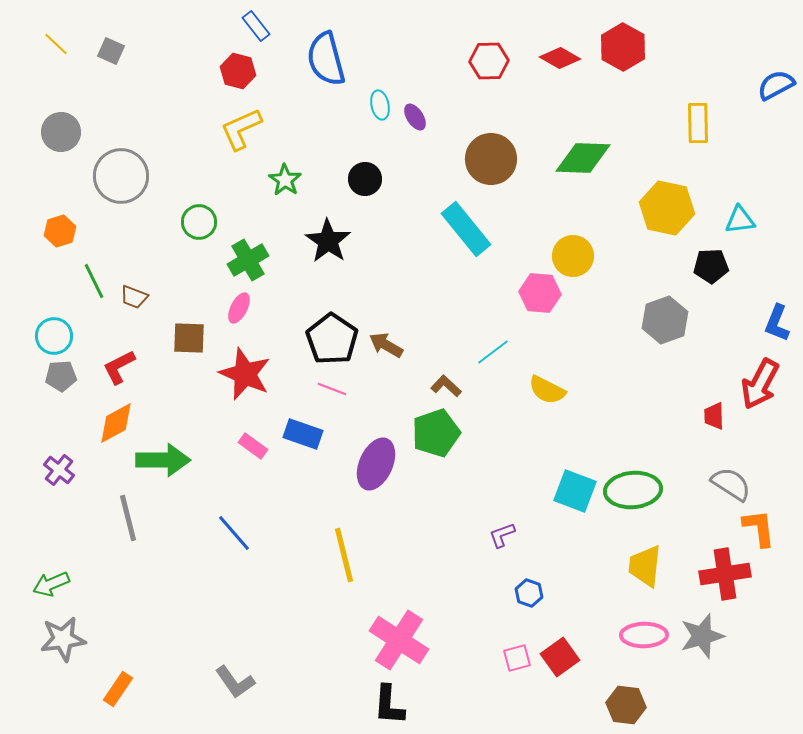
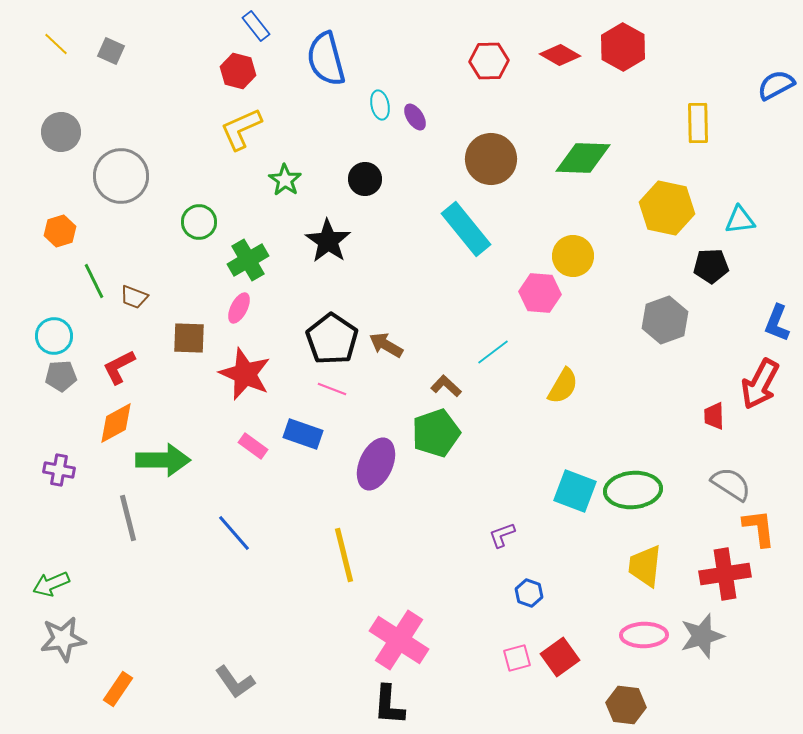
red diamond at (560, 58): moved 3 px up
yellow semicircle at (547, 390): moved 16 px right, 4 px up; rotated 87 degrees counterclockwise
purple cross at (59, 470): rotated 28 degrees counterclockwise
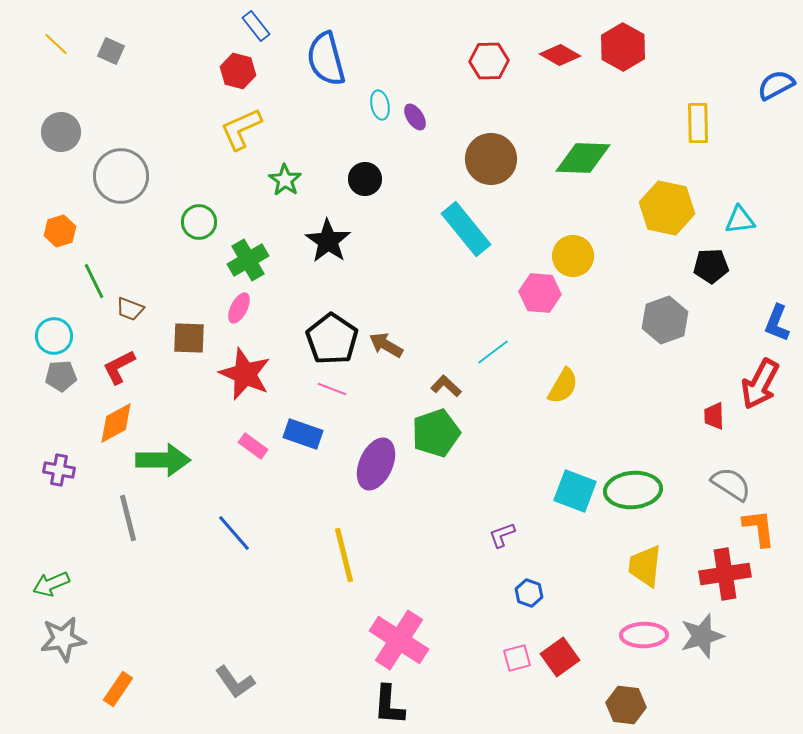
brown trapezoid at (134, 297): moved 4 px left, 12 px down
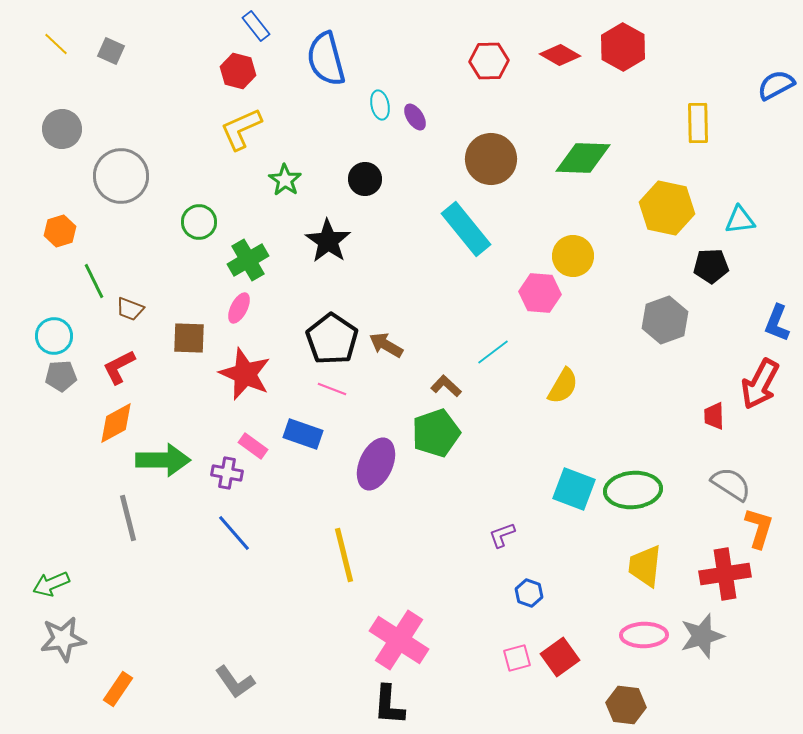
gray circle at (61, 132): moved 1 px right, 3 px up
purple cross at (59, 470): moved 168 px right, 3 px down
cyan square at (575, 491): moved 1 px left, 2 px up
orange L-shape at (759, 528): rotated 24 degrees clockwise
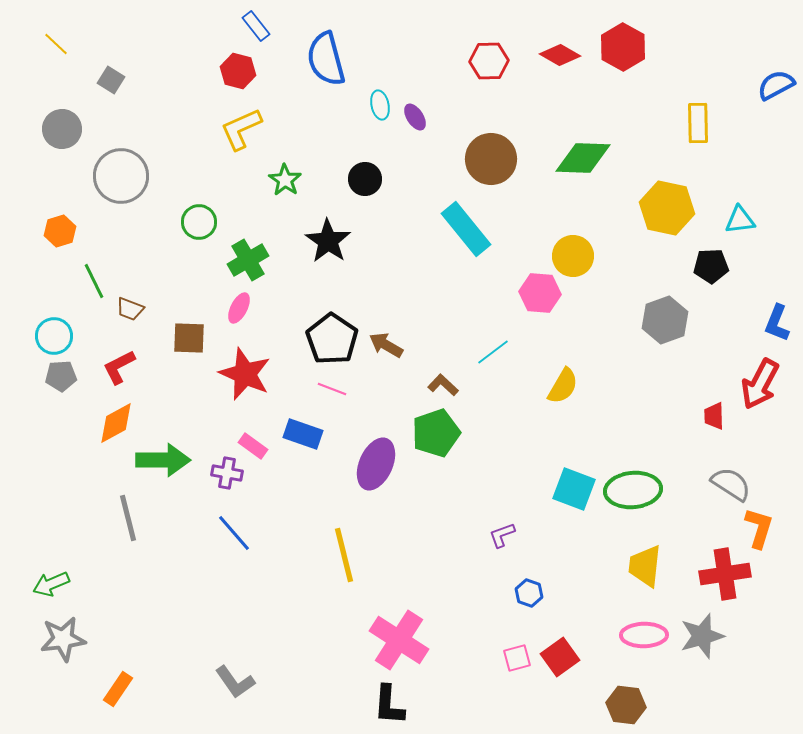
gray square at (111, 51): moved 29 px down; rotated 8 degrees clockwise
brown L-shape at (446, 386): moved 3 px left, 1 px up
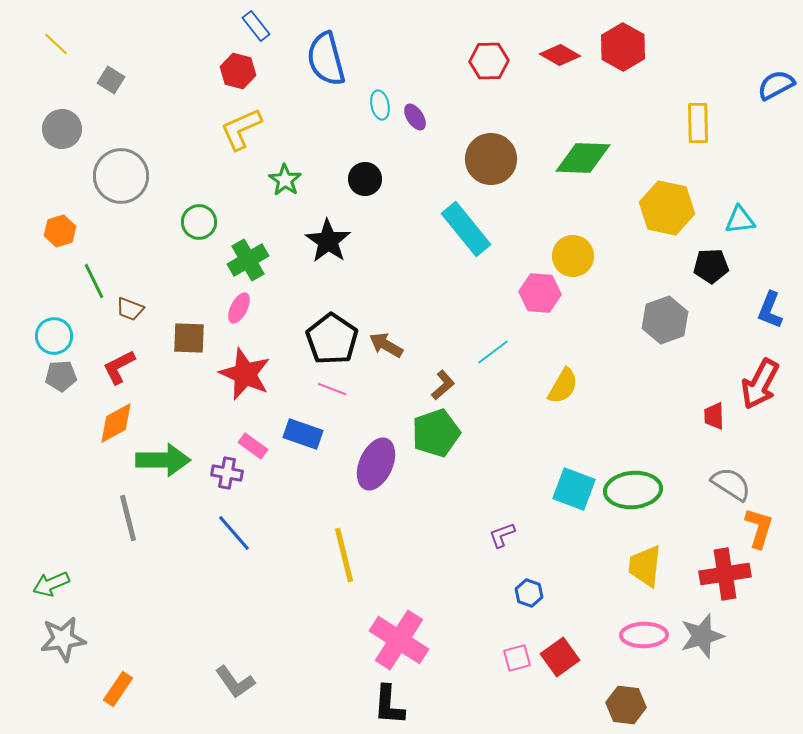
blue L-shape at (777, 323): moved 7 px left, 13 px up
brown L-shape at (443, 385): rotated 96 degrees clockwise
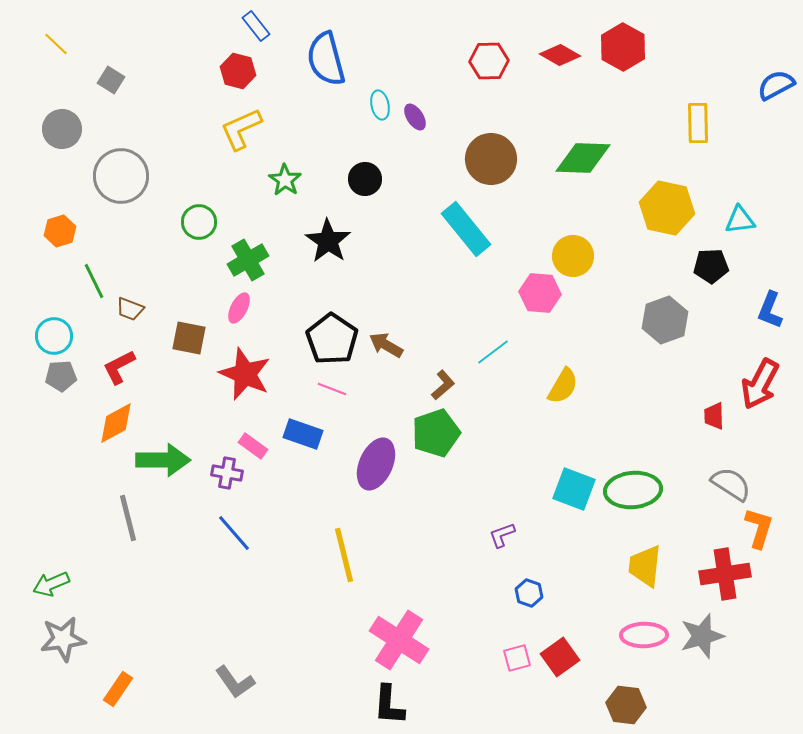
brown square at (189, 338): rotated 9 degrees clockwise
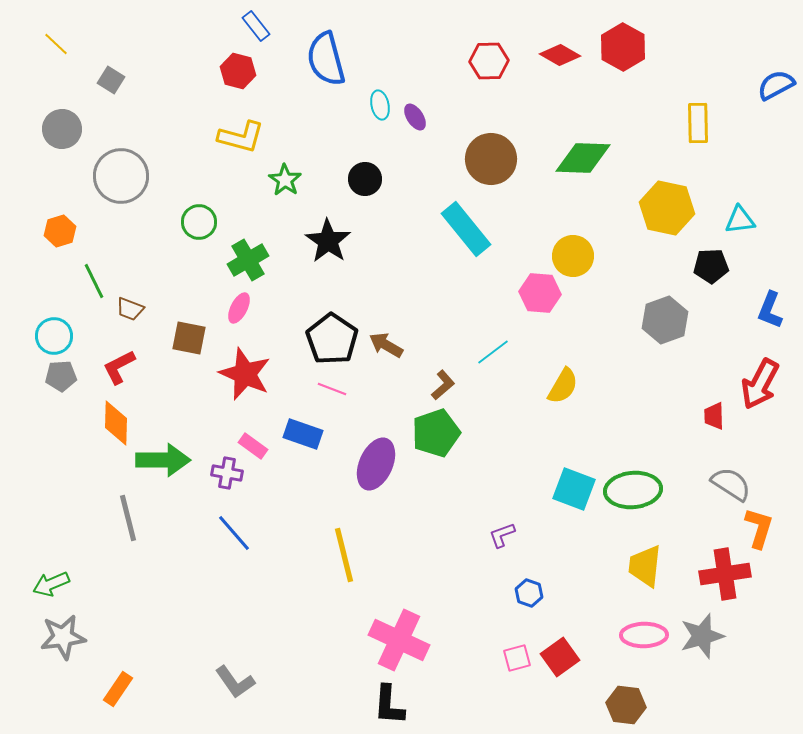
yellow L-shape at (241, 129): moved 8 px down; rotated 141 degrees counterclockwise
orange diamond at (116, 423): rotated 60 degrees counterclockwise
gray star at (63, 639): moved 2 px up
pink cross at (399, 640): rotated 8 degrees counterclockwise
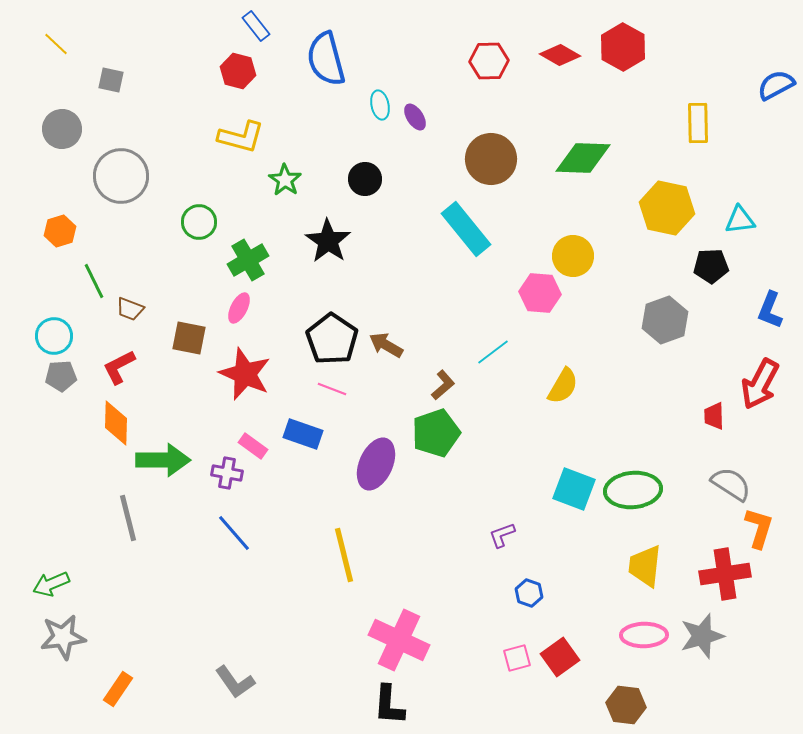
gray square at (111, 80): rotated 20 degrees counterclockwise
